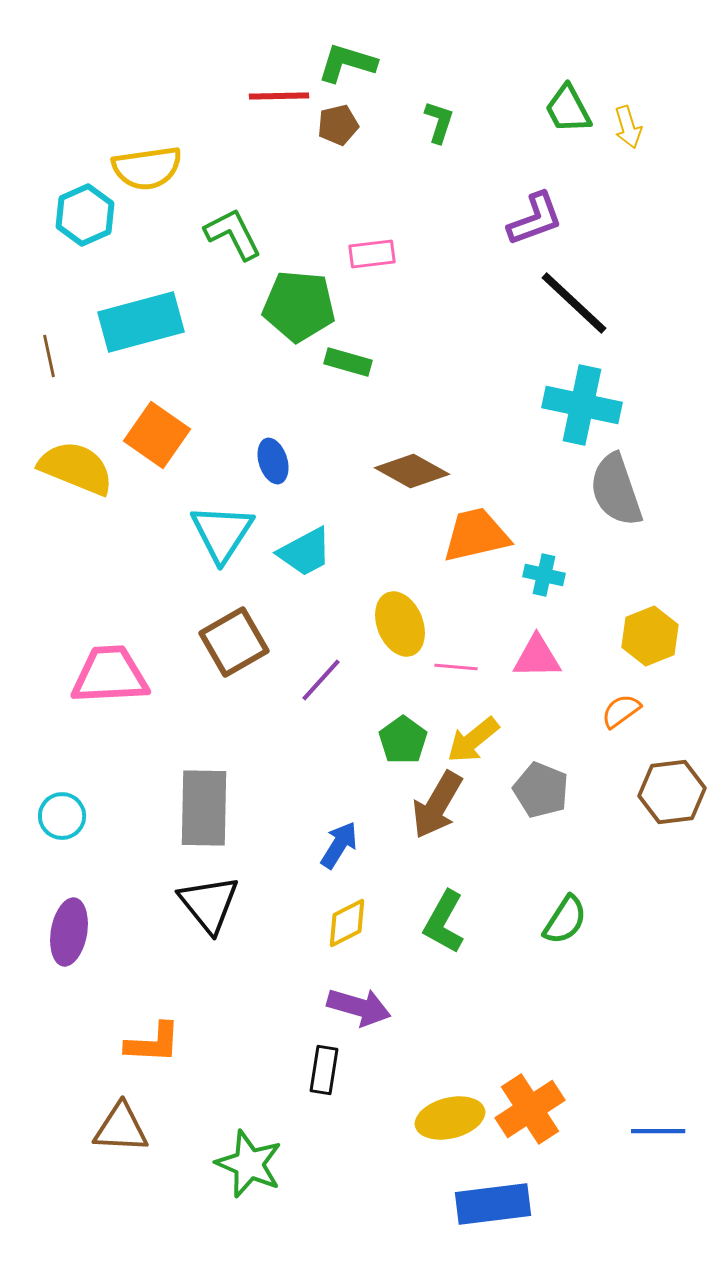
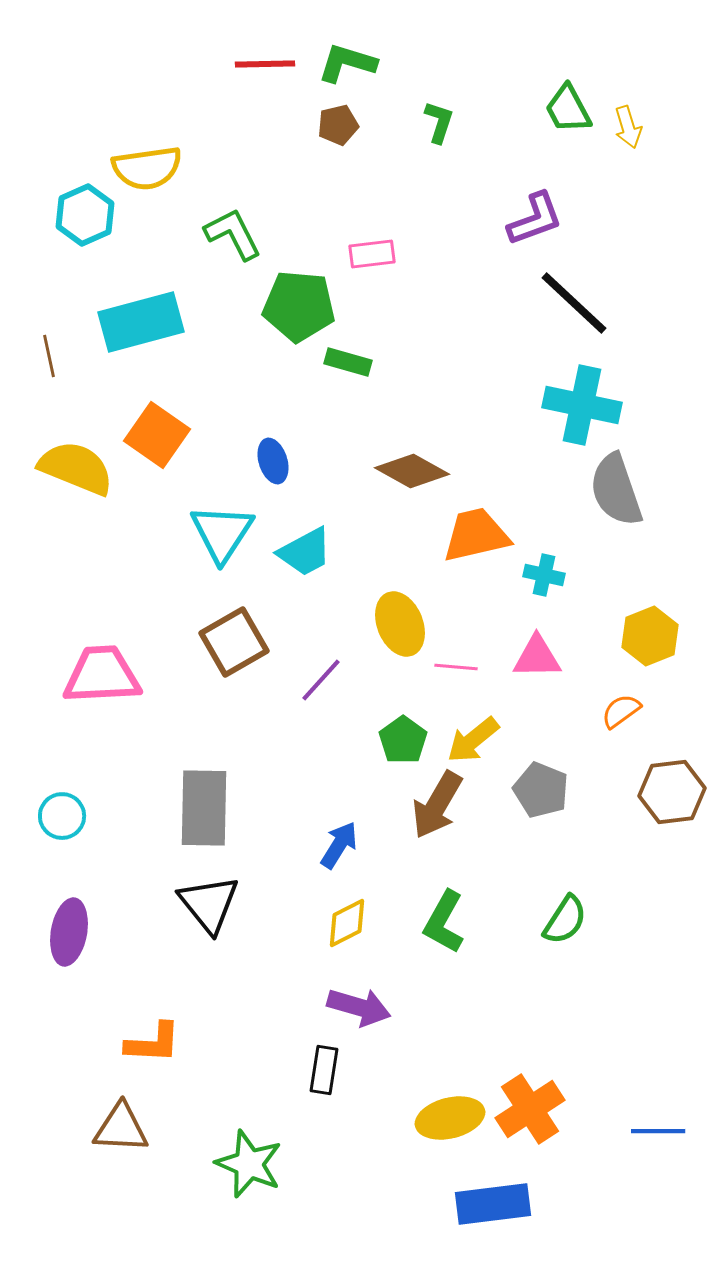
red line at (279, 96): moved 14 px left, 32 px up
pink trapezoid at (110, 675): moved 8 px left
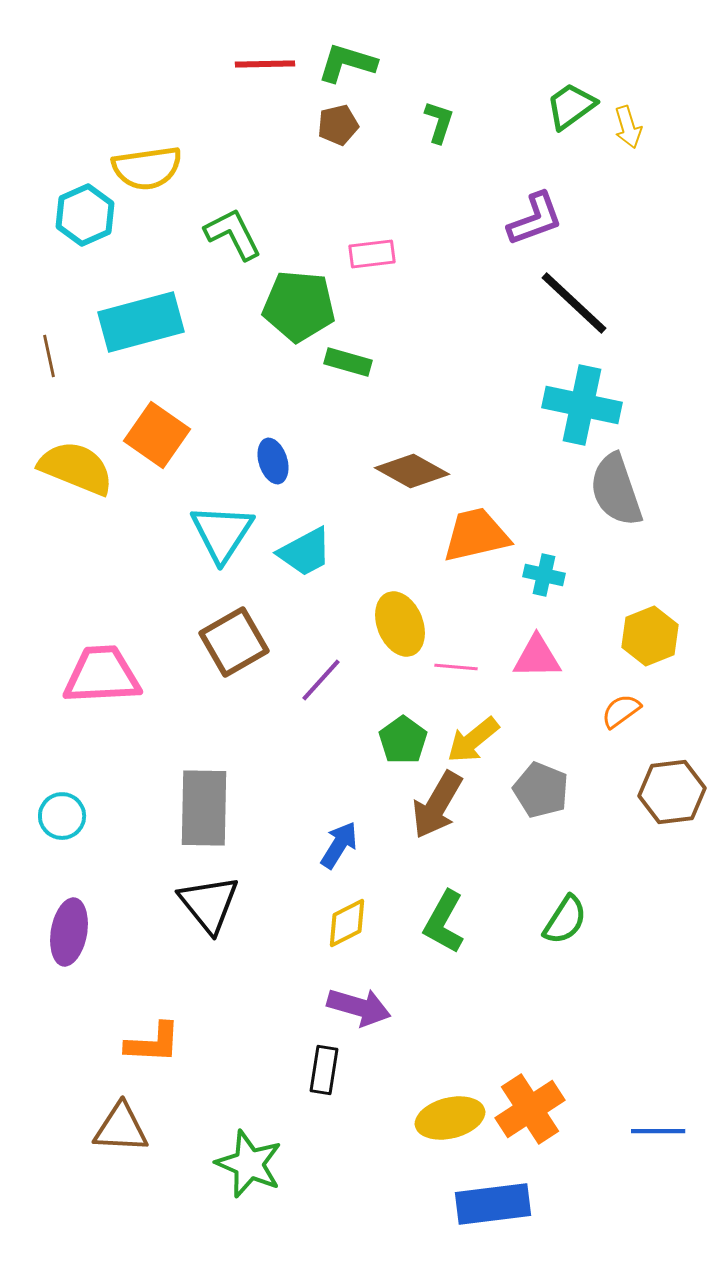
green trapezoid at (568, 109): moved 3 px right, 3 px up; rotated 82 degrees clockwise
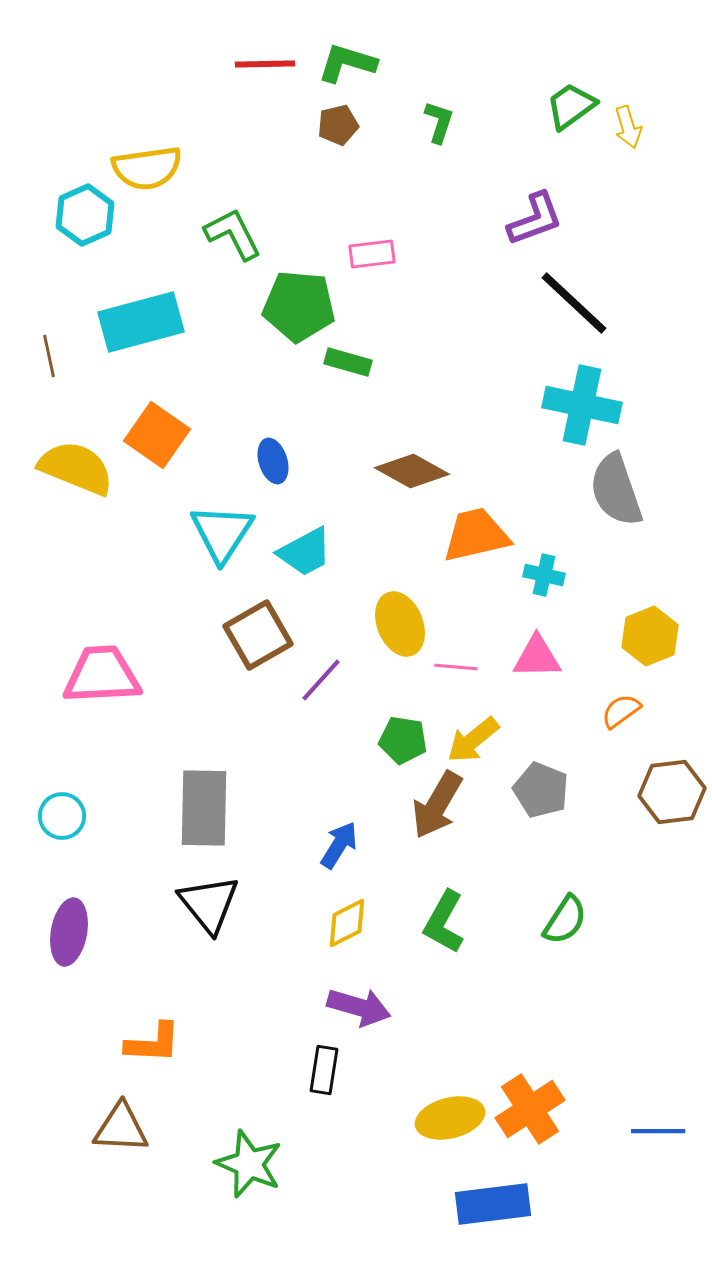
brown square at (234, 642): moved 24 px right, 7 px up
green pentagon at (403, 740): rotated 27 degrees counterclockwise
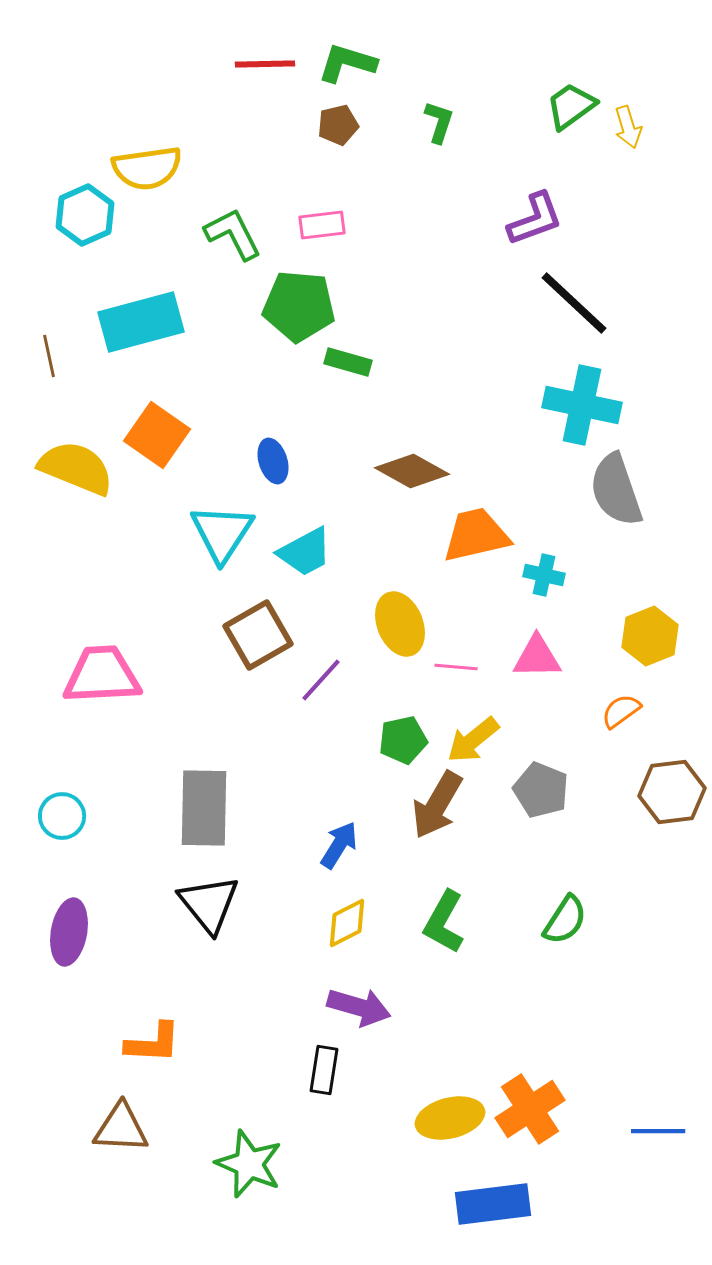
pink rectangle at (372, 254): moved 50 px left, 29 px up
green pentagon at (403, 740): rotated 21 degrees counterclockwise
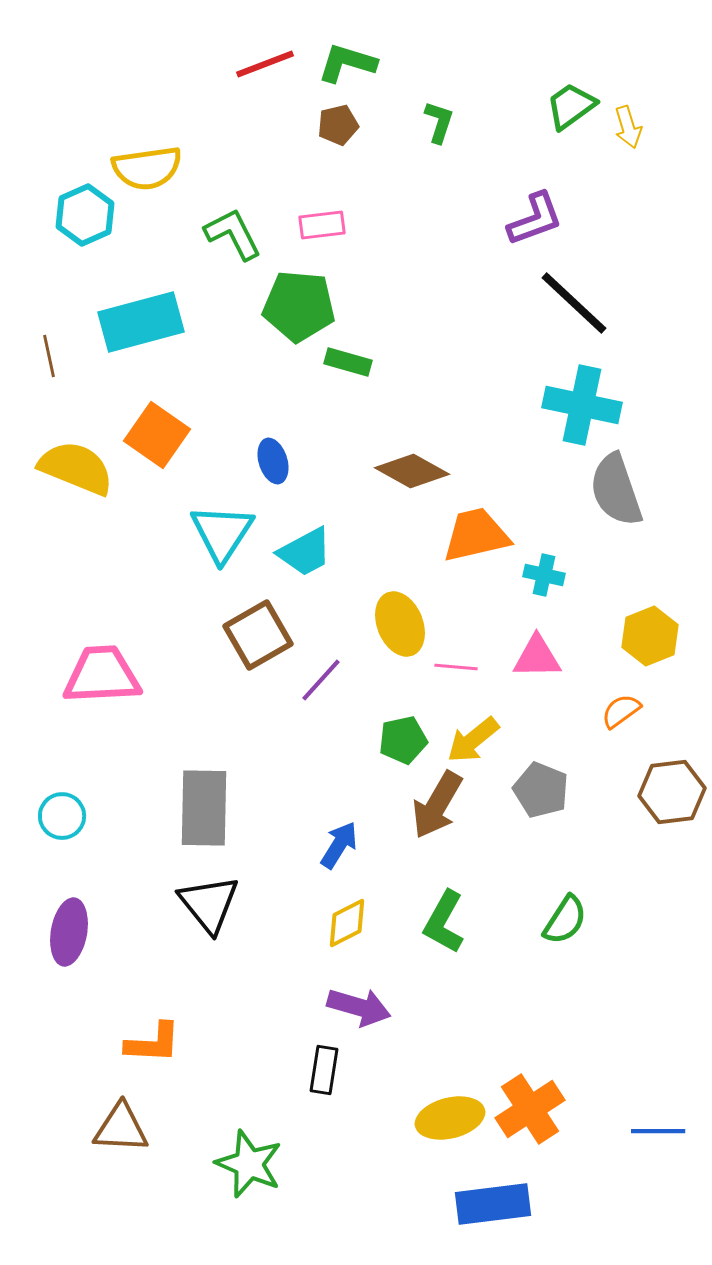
red line at (265, 64): rotated 20 degrees counterclockwise
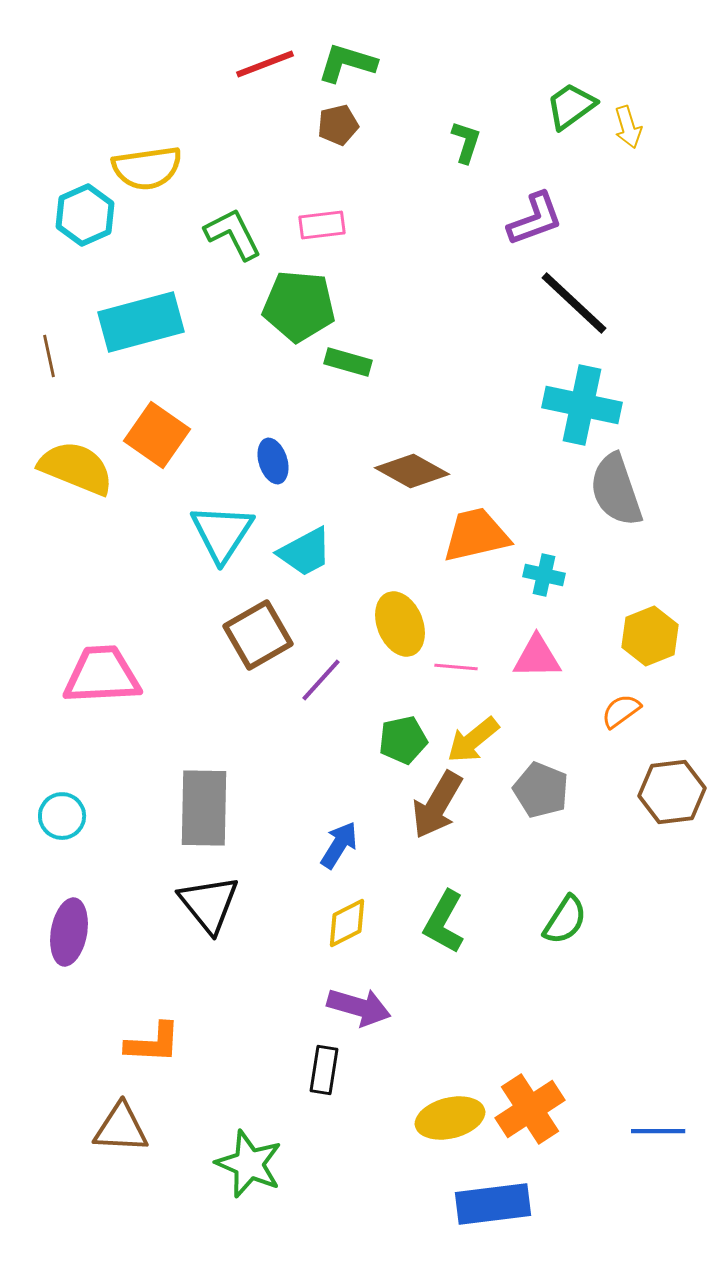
green L-shape at (439, 122): moved 27 px right, 20 px down
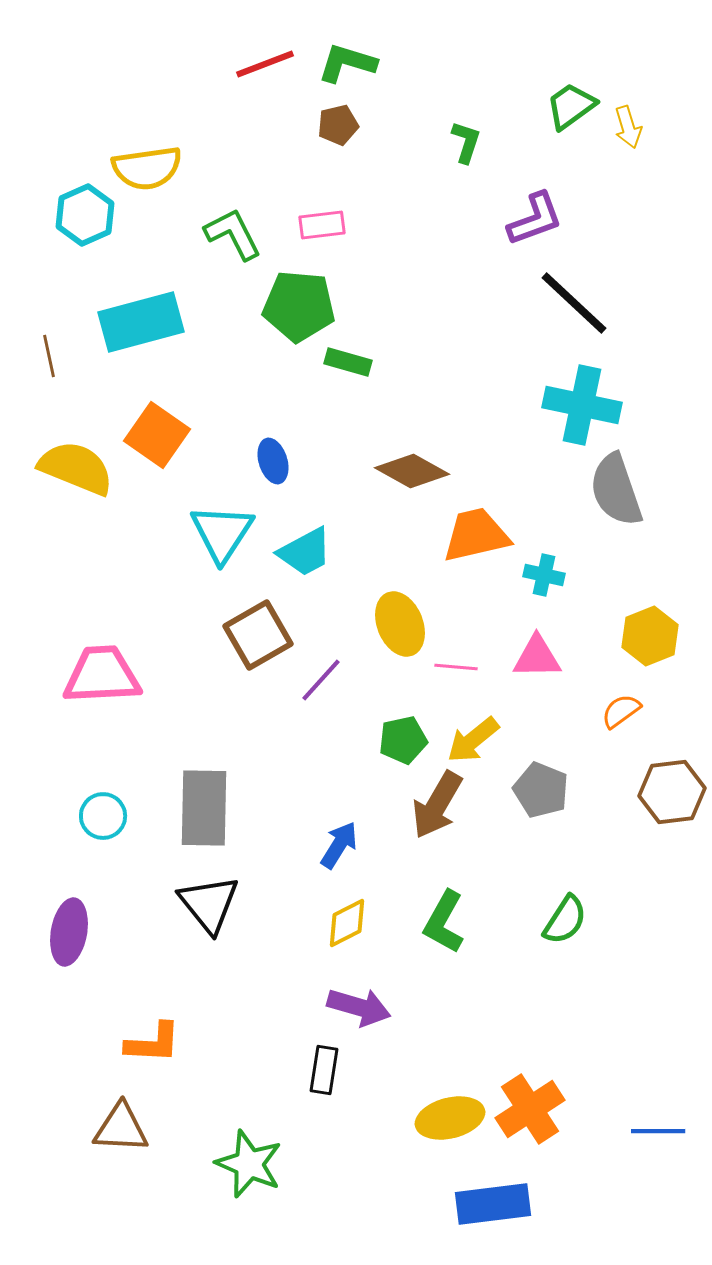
cyan circle at (62, 816): moved 41 px right
